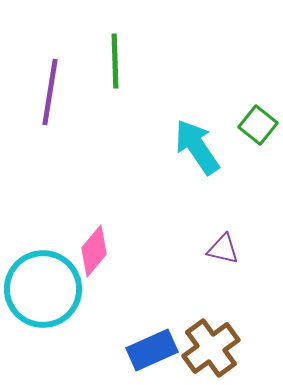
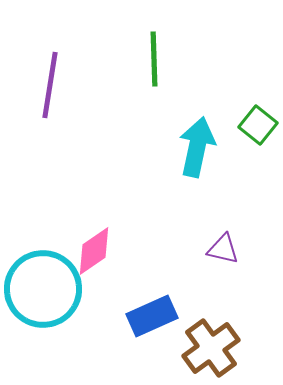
green line: moved 39 px right, 2 px up
purple line: moved 7 px up
cyan arrow: rotated 46 degrees clockwise
pink diamond: rotated 15 degrees clockwise
blue rectangle: moved 34 px up
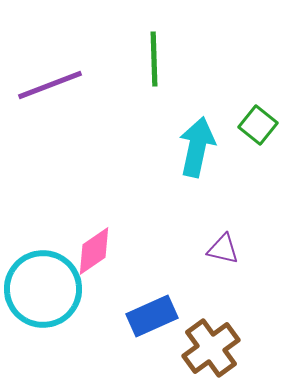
purple line: rotated 60 degrees clockwise
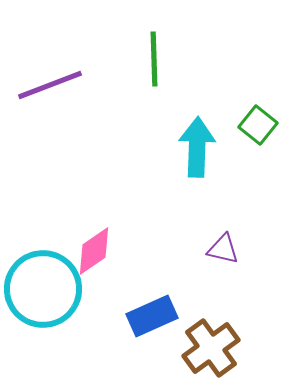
cyan arrow: rotated 10 degrees counterclockwise
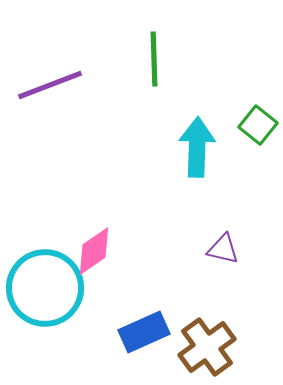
cyan circle: moved 2 px right, 1 px up
blue rectangle: moved 8 px left, 16 px down
brown cross: moved 4 px left, 1 px up
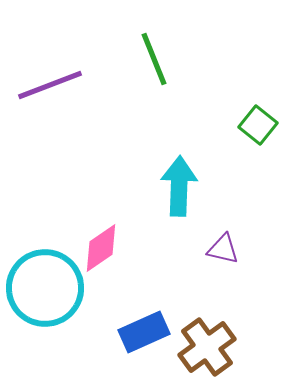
green line: rotated 20 degrees counterclockwise
cyan arrow: moved 18 px left, 39 px down
pink diamond: moved 7 px right, 3 px up
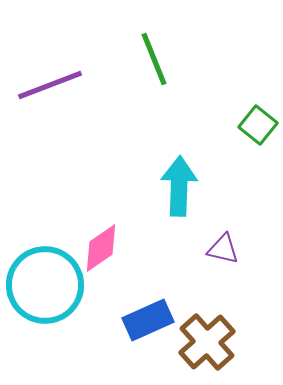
cyan circle: moved 3 px up
blue rectangle: moved 4 px right, 12 px up
brown cross: moved 5 px up; rotated 6 degrees counterclockwise
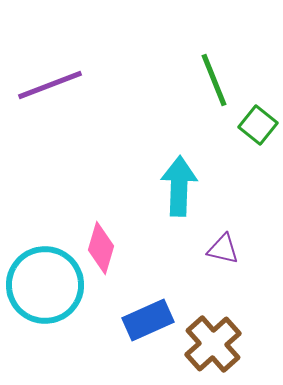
green line: moved 60 px right, 21 px down
pink diamond: rotated 39 degrees counterclockwise
brown cross: moved 6 px right, 2 px down
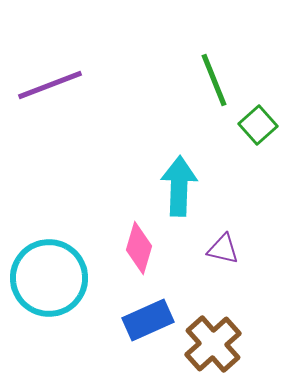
green square: rotated 9 degrees clockwise
pink diamond: moved 38 px right
cyan circle: moved 4 px right, 7 px up
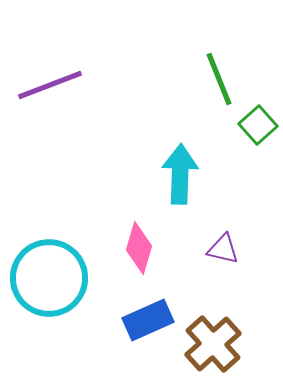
green line: moved 5 px right, 1 px up
cyan arrow: moved 1 px right, 12 px up
